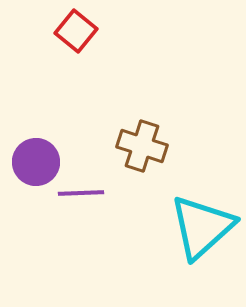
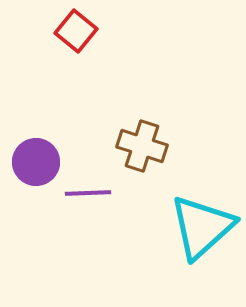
purple line: moved 7 px right
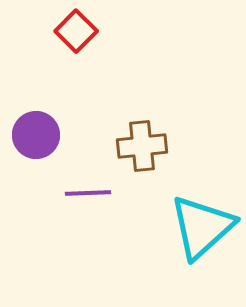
red square: rotated 6 degrees clockwise
brown cross: rotated 24 degrees counterclockwise
purple circle: moved 27 px up
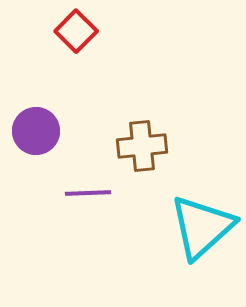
purple circle: moved 4 px up
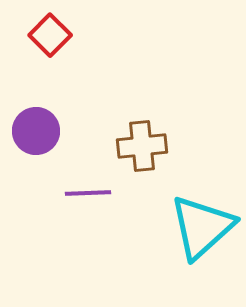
red square: moved 26 px left, 4 px down
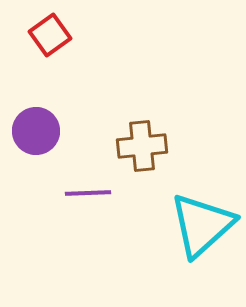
red square: rotated 9 degrees clockwise
cyan triangle: moved 2 px up
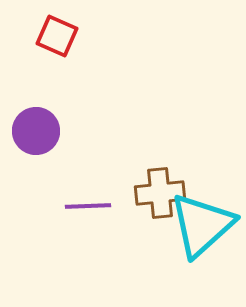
red square: moved 7 px right, 1 px down; rotated 30 degrees counterclockwise
brown cross: moved 18 px right, 47 px down
purple line: moved 13 px down
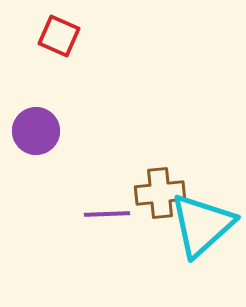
red square: moved 2 px right
purple line: moved 19 px right, 8 px down
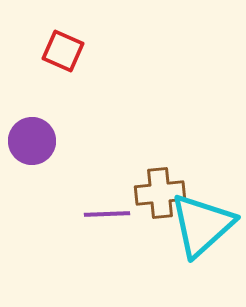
red square: moved 4 px right, 15 px down
purple circle: moved 4 px left, 10 px down
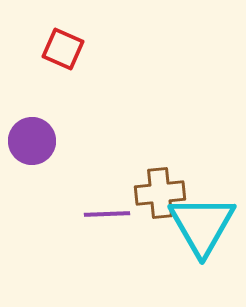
red square: moved 2 px up
cyan triangle: rotated 18 degrees counterclockwise
